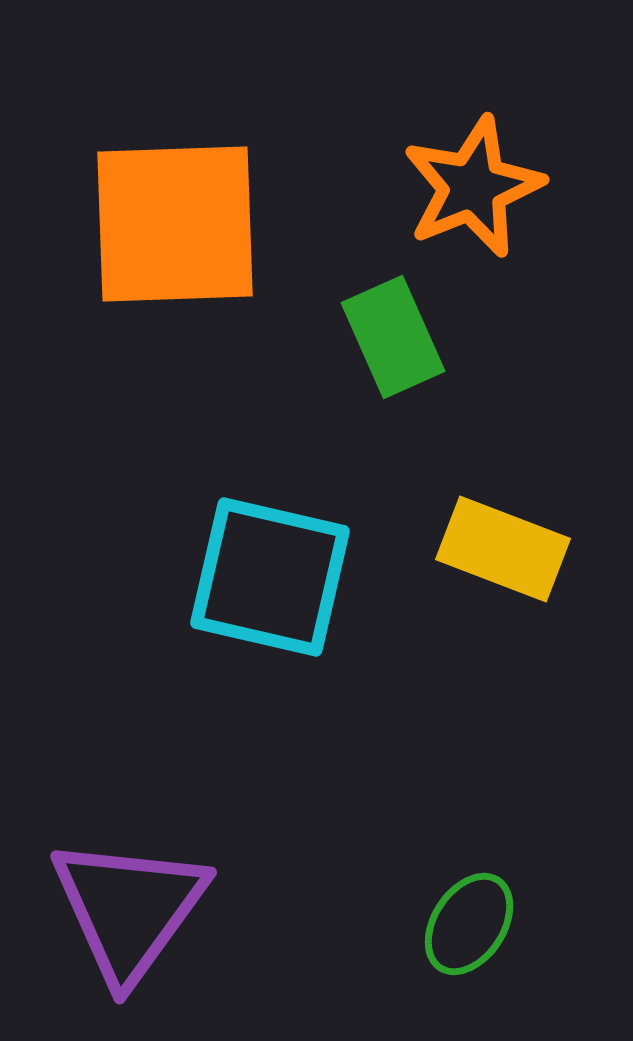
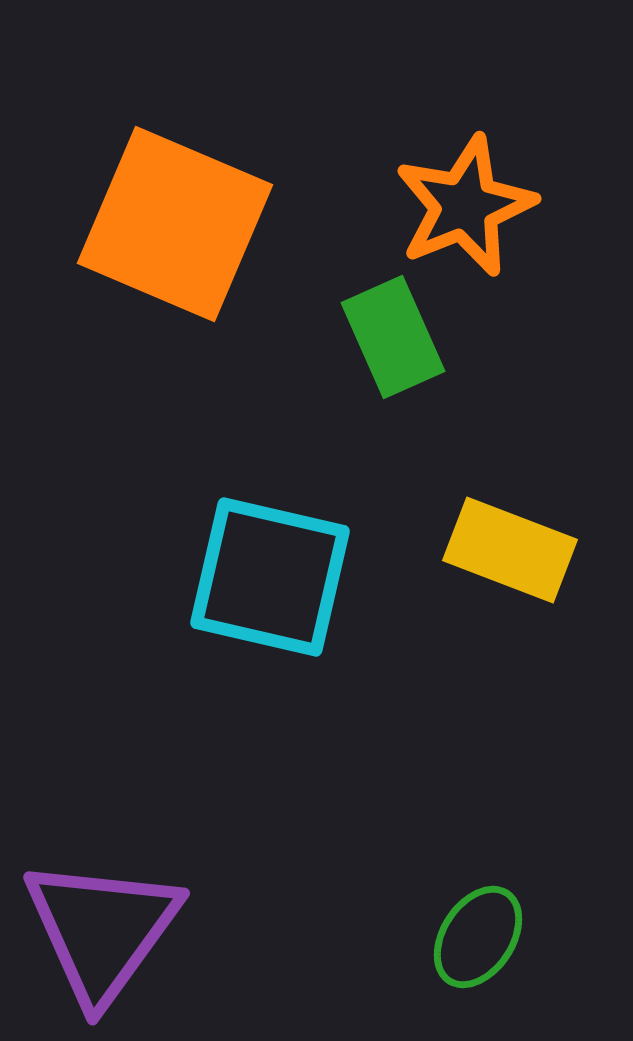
orange star: moved 8 px left, 19 px down
orange square: rotated 25 degrees clockwise
yellow rectangle: moved 7 px right, 1 px down
purple triangle: moved 27 px left, 21 px down
green ellipse: moved 9 px right, 13 px down
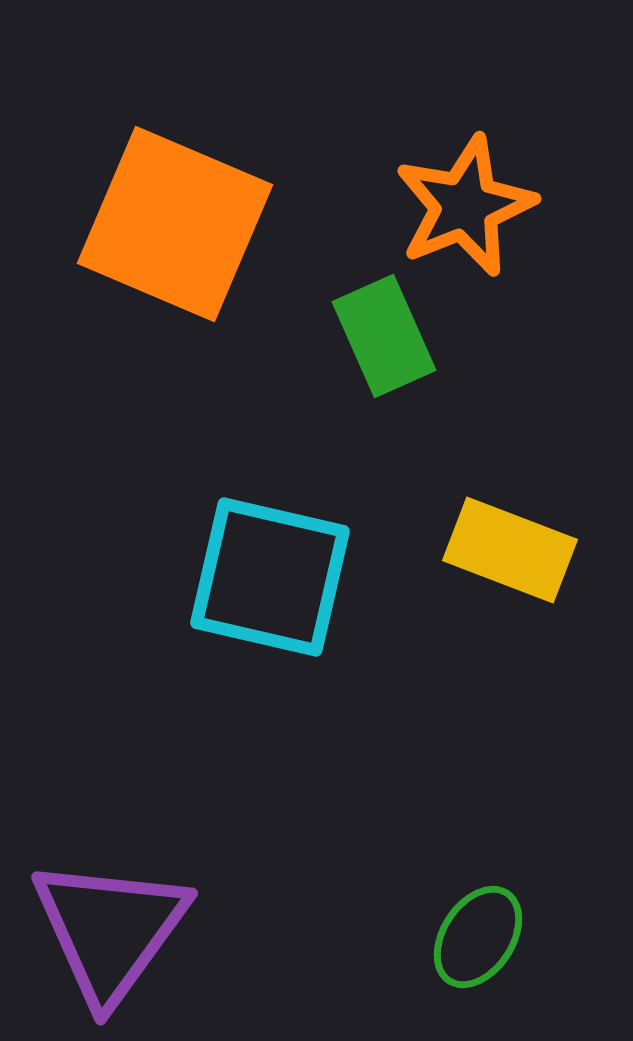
green rectangle: moved 9 px left, 1 px up
purple triangle: moved 8 px right
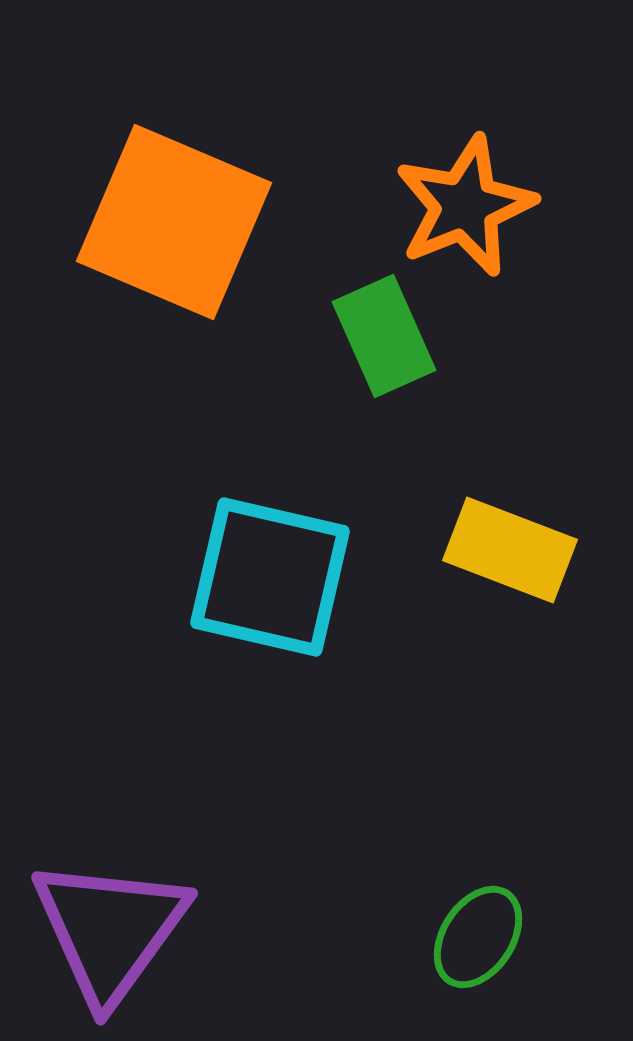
orange square: moved 1 px left, 2 px up
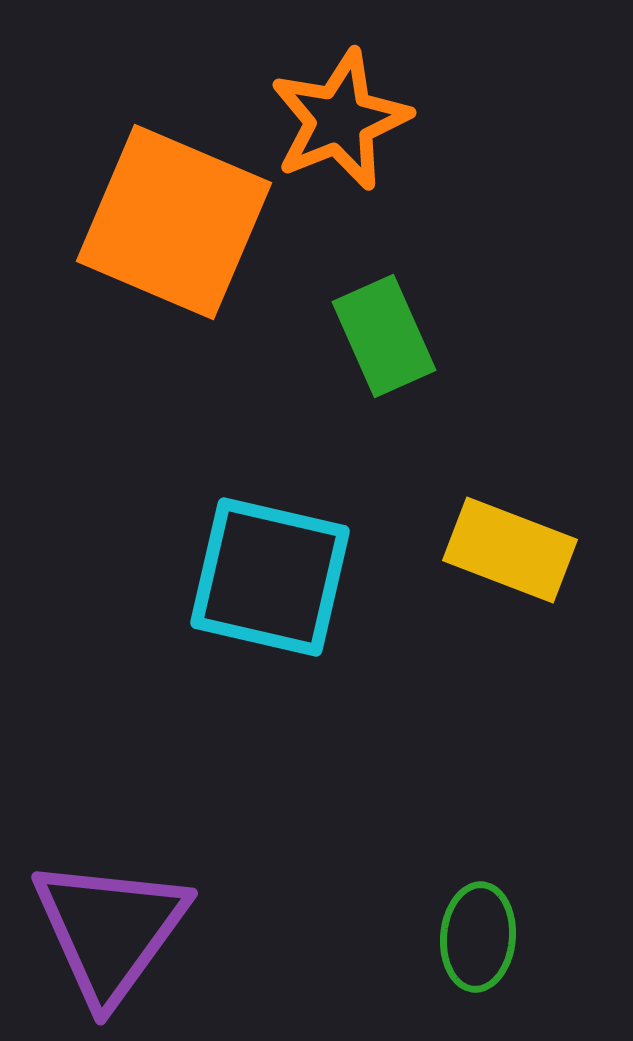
orange star: moved 125 px left, 86 px up
green ellipse: rotated 28 degrees counterclockwise
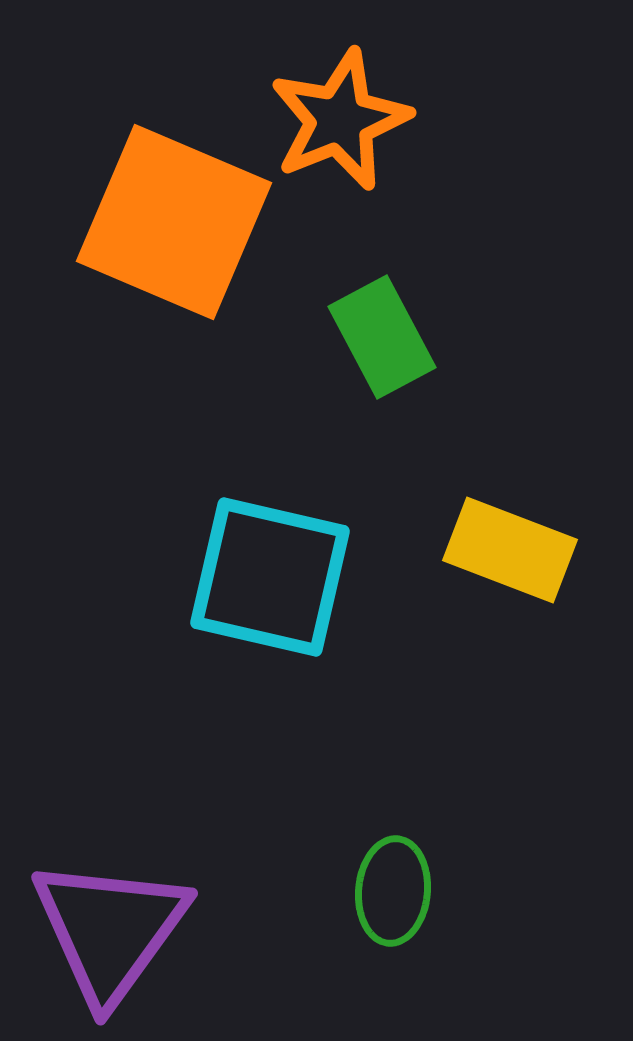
green rectangle: moved 2 px left, 1 px down; rotated 4 degrees counterclockwise
green ellipse: moved 85 px left, 46 px up
